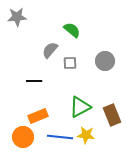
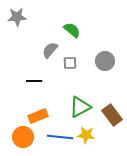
brown rectangle: rotated 15 degrees counterclockwise
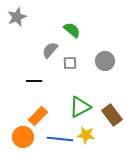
gray star: rotated 18 degrees counterclockwise
orange rectangle: rotated 24 degrees counterclockwise
blue line: moved 2 px down
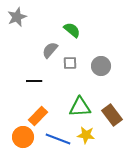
gray circle: moved 4 px left, 5 px down
green triangle: rotated 25 degrees clockwise
blue line: moved 2 px left; rotated 15 degrees clockwise
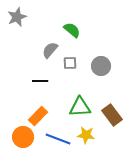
black line: moved 6 px right
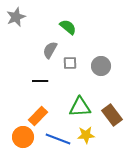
gray star: moved 1 px left
green semicircle: moved 4 px left, 3 px up
gray semicircle: rotated 12 degrees counterclockwise
yellow star: rotated 12 degrees counterclockwise
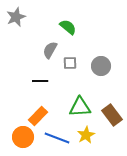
yellow star: rotated 24 degrees counterclockwise
blue line: moved 1 px left, 1 px up
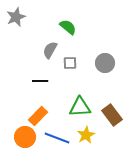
gray circle: moved 4 px right, 3 px up
orange circle: moved 2 px right
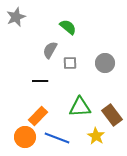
yellow star: moved 10 px right, 1 px down; rotated 12 degrees counterclockwise
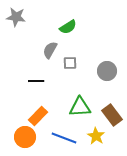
gray star: rotated 30 degrees clockwise
green semicircle: rotated 108 degrees clockwise
gray circle: moved 2 px right, 8 px down
black line: moved 4 px left
blue line: moved 7 px right
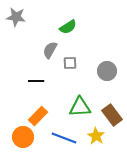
orange circle: moved 2 px left
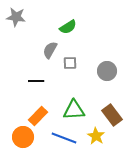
green triangle: moved 6 px left, 3 px down
